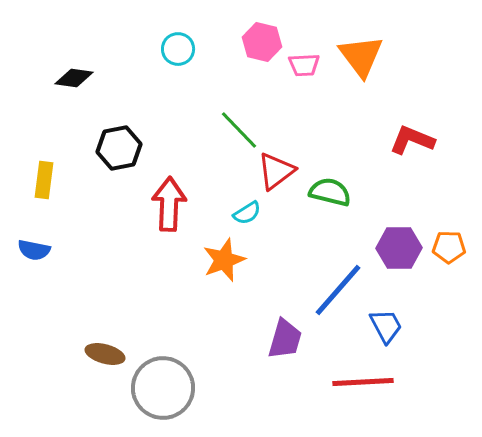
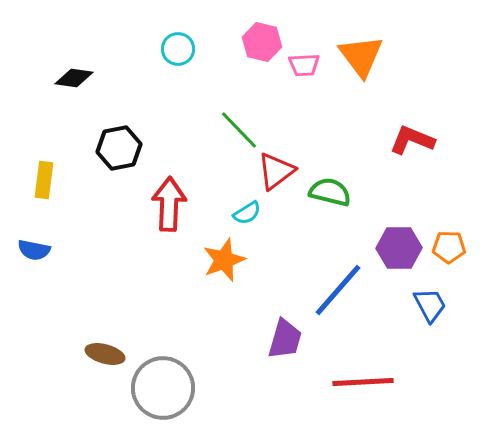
blue trapezoid: moved 44 px right, 21 px up
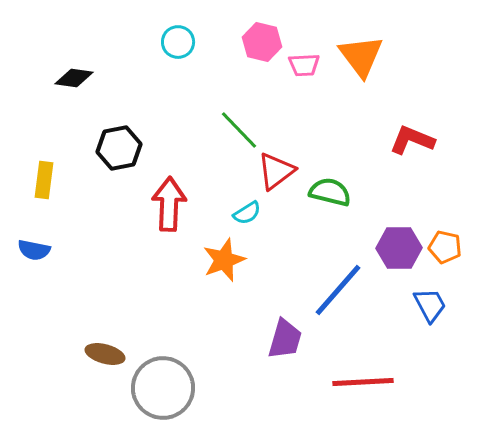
cyan circle: moved 7 px up
orange pentagon: moved 4 px left; rotated 12 degrees clockwise
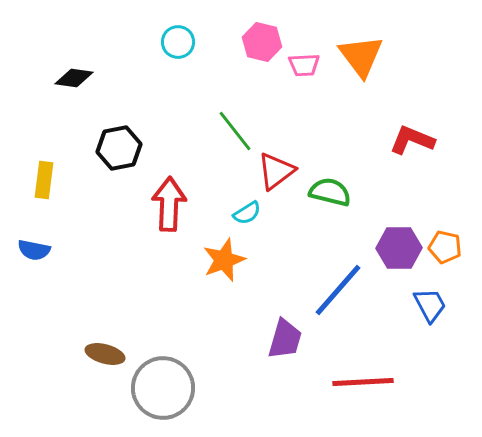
green line: moved 4 px left, 1 px down; rotated 6 degrees clockwise
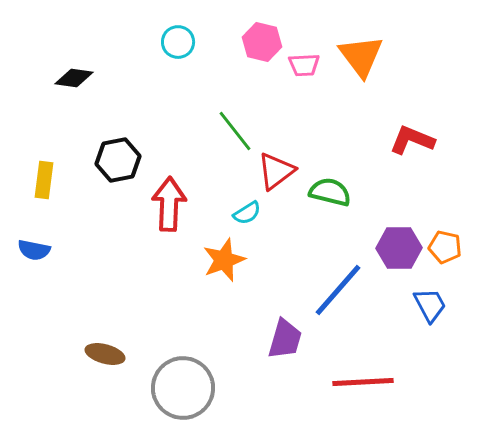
black hexagon: moved 1 px left, 12 px down
gray circle: moved 20 px right
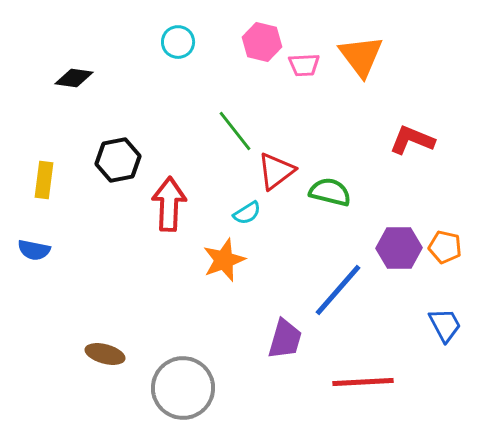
blue trapezoid: moved 15 px right, 20 px down
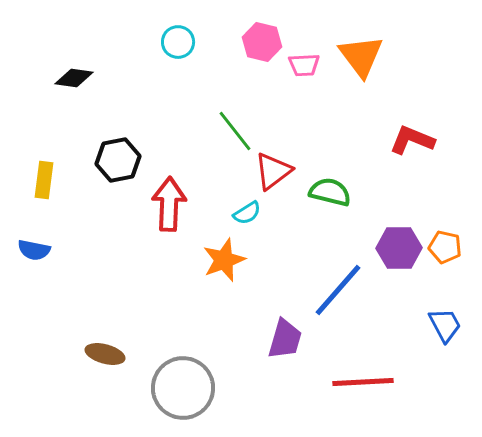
red triangle: moved 3 px left
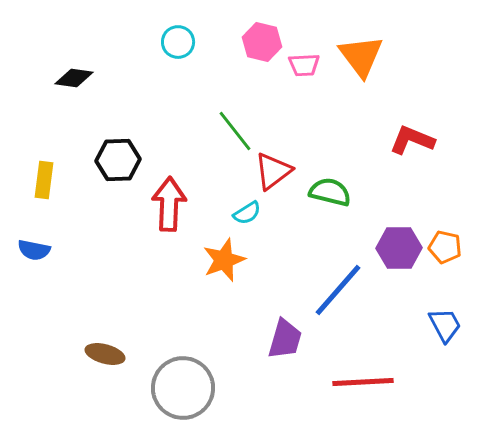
black hexagon: rotated 9 degrees clockwise
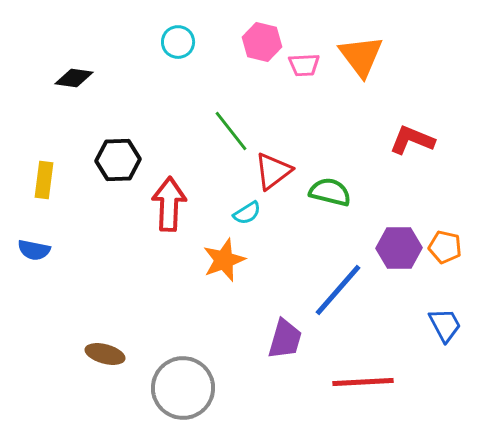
green line: moved 4 px left
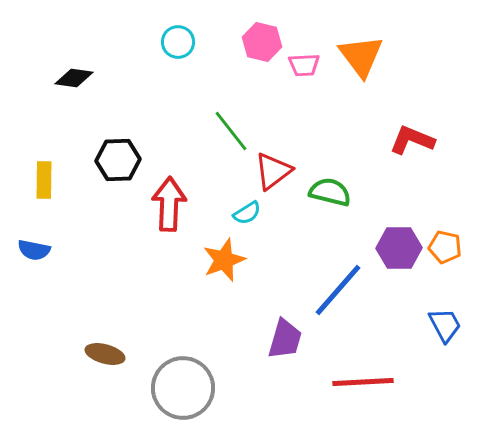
yellow rectangle: rotated 6 degrees counterclockwise
